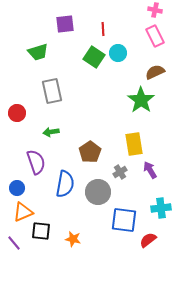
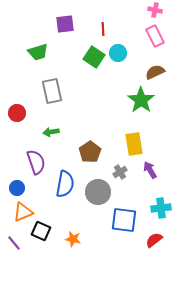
black square: rotated 18 degrees clockwise
red semicircle: moved 6 px right
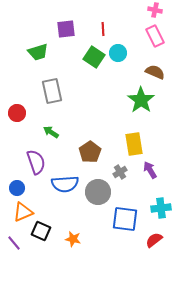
purple square: moved 1 px right, 5 px down
brown semicircle: rotated 48 degrees clockwise
green arrow: rotated 42 degrees clockwise
blue semicircle: rotated 76 degrees clockwise
blue square: moved 1 px right, 1 px up
